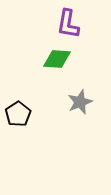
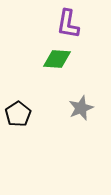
gray star: moved 1 px right, 6 px down
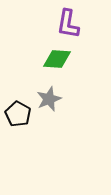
gray star: moved 32 px left, 9 px up
black pentagon: rotated 10 degrees counterclockwise
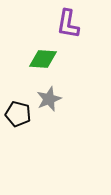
green diamond: moved 14 px left
black pentagon: rotated 15 degrees counterclockwise
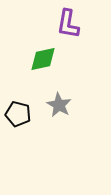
green diamond: rotated 16 degrees counterclockwise
gray star: moved 10 px right, 6 px down; rotated 20 degrees counterclockwise
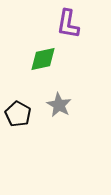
black pentagon: rotated 15 degrees clockwise
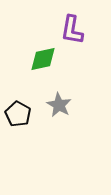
purple L-shape: moved 4 px right, 6 px down
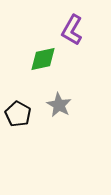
purple L-shape: rotated 20 degrees clockwise
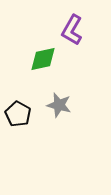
gray star: rotated 15 degrees counterclockwise
